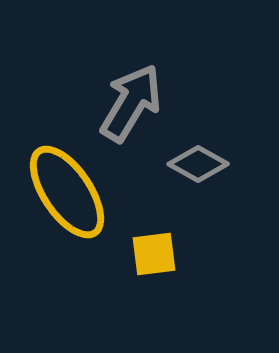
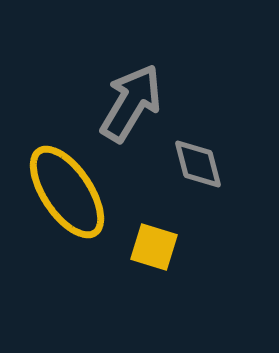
gray diamond: rotated 46 degrees clockwise
yellow square: moved 7 px up; rotated 24 degrees clockwise
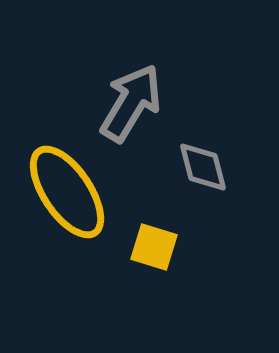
gray diamond: moved 5 px right, 3 px down
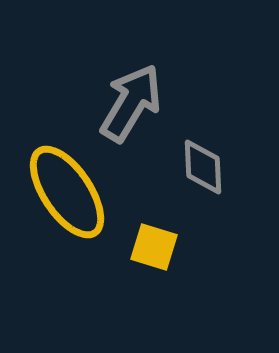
gray diamond: rotated 12 degrees clockwise
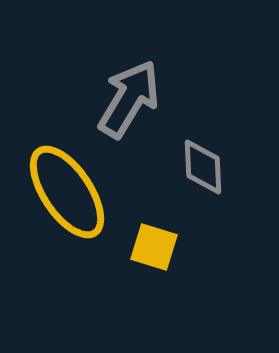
gray arrow: moved 2 px left, 4 px up
